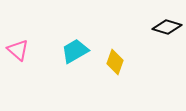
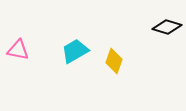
pink triangle: rotated 30 degrees counterclockwise
yellow diamond: moved 1 px left, 1 px up
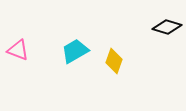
pink triangle: rotated 10 degrees clockwise
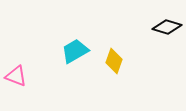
pink triangle: moved 2 px left, 26 px down
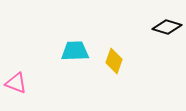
cyan trapezoid: rotated 28 degrees clockwise
pink triangle: moved 7 px down
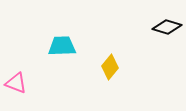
cyan trapezoid: moved 13 px left, 5 px up
yellow diamond: moved 4 px left, 6 px down; rotated 20 degrees clockwise
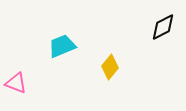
black diamond: moved 4 px left; rotated 44 degrees counterclockwise
cyan trapezoid: rotated 20 degrees counterclockwise
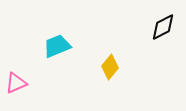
cyan trapezoid: moved 5 px left
pink triangle: rotated 45 degrees counterclockwise
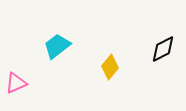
black diamond: moved 22 px down
cyan trapezoid: rotated 16 degrees counterclockwise
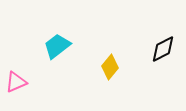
pink triangle: moved 1 px up
